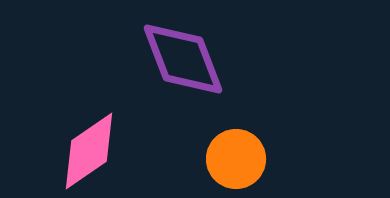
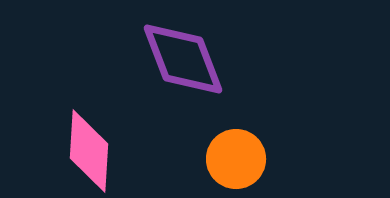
pink diamond: rotated 52 degrees counterclockwise
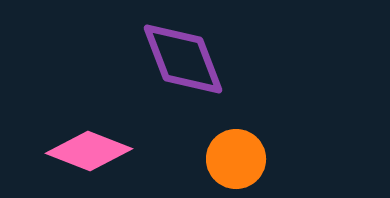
pink diamond: rotated 72 degrees counterclockwise
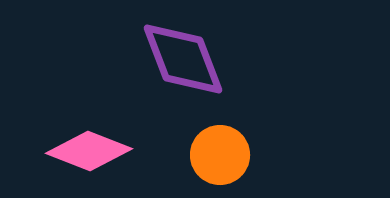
orange circle: moved 16 px left, 4 px up
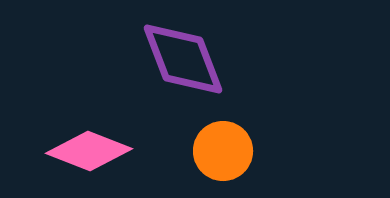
orange circle: moved 3 px right, 4 px up
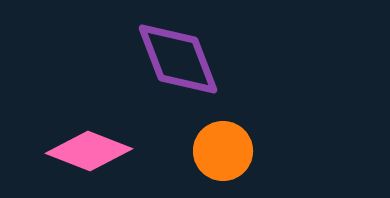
purple diamond: moved 5 px left
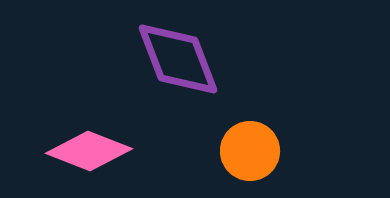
orange circle: moved 27 px right
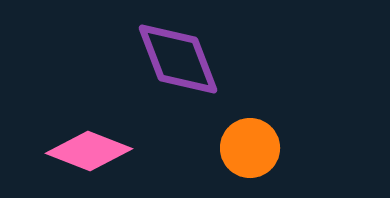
orange circle: moved 3 px up
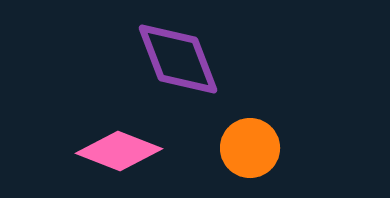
pink diamond: moved 30 px right
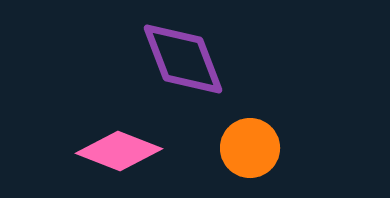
purple diamond: moved 5 px right
